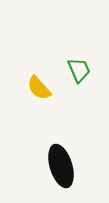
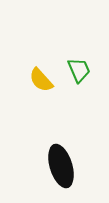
yellow semicircle: moved 2 px right, 8 px up
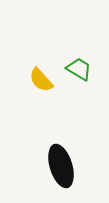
green trapezoid: moved 1 px up; rotated 36 degrees counterclockwise
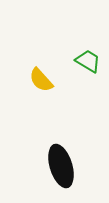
green trapezoid: moved 9 px right, 8 px up
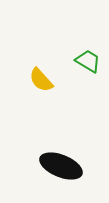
black ellipse: rotated 51 degrees counterclockwise
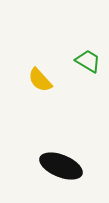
yellow semicircle: moved 1 px left
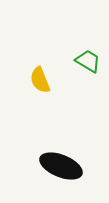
yellow semicircle: rotated 20 degrees clockwise
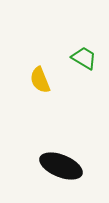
green trapezoid: moved 4 px left, 3 px up
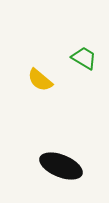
yellow semicircle: rotated 28 degrees counterclockwise
